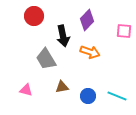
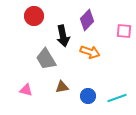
cyan line: moved 2 px down; rotated 42 degrees counterclockwise
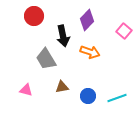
pink square: rotated 35 degrees clockwise
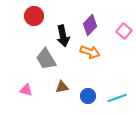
purple diamond: moved 3 px right, 5 px down
